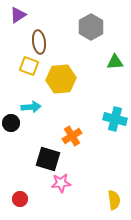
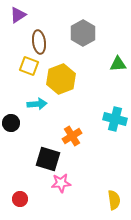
gray hexagon: moved 8 px left, 6 px down
green triangle: moved 3 px right, 2 px down
yellow hexagon: rotated 16 degrees counterclockwise
cyan arrow: moved 6 px right, 3 px up
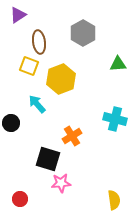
cyan arrow: rotated 126 degrees counterclockwise
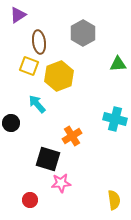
yellow hexagon: moved 2 px left, 3 px up
red circle: moved 10 px right, 1 px down
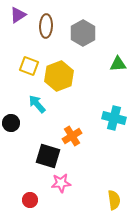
brown ellipse: moved 7 px right, 16 px up; rotated 10 degrees clockwise
cyan cross: moved 1 px left, 1 px up
black square: moved 3 px up
